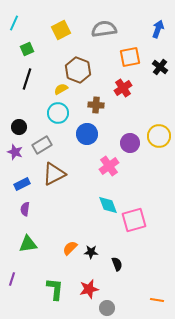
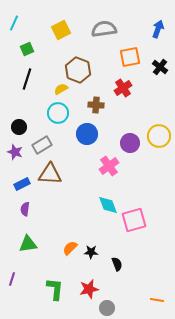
brown triangle: moved 4 px left; rotated 30 degrees clockwise
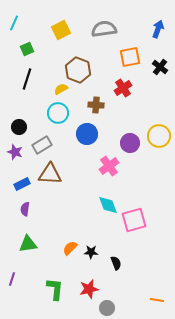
black semicircle: moved 1 px left, 1 px up
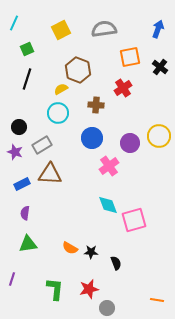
blue circle: moved 5 px right, 4 px down
purple semicircle: moved 4 px down
orange semicircle: rotated 105 degrees counterclockwise
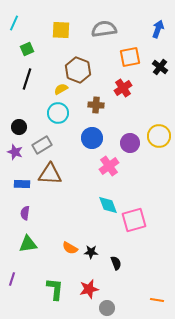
yellow square: rotated 30 degrees clockwise
blue rectangle: rotated 28 degrees clockwise
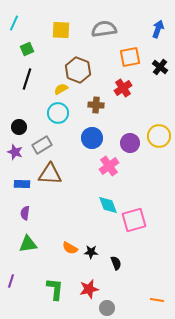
purple line: moved 1 px left, 2 px down
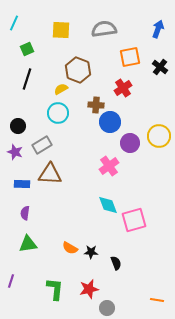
black circle: moved 1 px left, 1 px up
blue circle: moved 18 px right, 16 px up
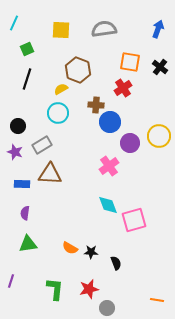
orange square: moved 5 px down; rotated 20 degrees clockwise
